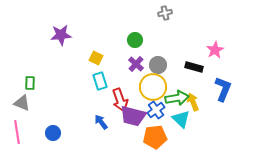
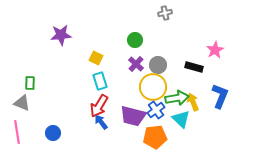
blue L-shape: moved 3 px left, 7 px down
red arrow: moved 21 px left, 6 px down; rotated 50 degrees clockwise
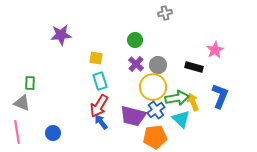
yellow square: rotated 16 degrees counterclockwise
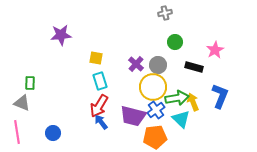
green circle: moved 40 px right, 2 px down
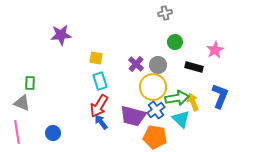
orange pentagon: rotated 15 degrees clockwise
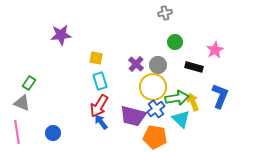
green rectangle: moved 1 px left; rotated 32 degrees clockwise
blue cross: moved 1 px up
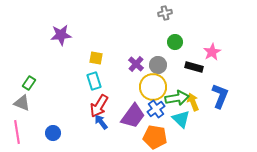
pink star: moved 3 px left, 2 px down
cyan rectangle: moved 6 px left
purple trapezoid: rotated 68 degrees counterclockwise
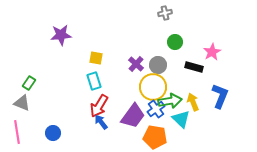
green arrow: moved 7 px left, 3 px down
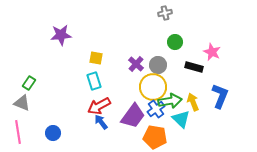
pink star: rotated 18 degrees counterclockwise
red arrow: rotated 30 degrees clockwise
pink line: moved 1 px right
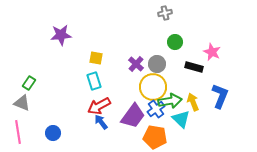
gray circle: moved 1 px left, 1 px up
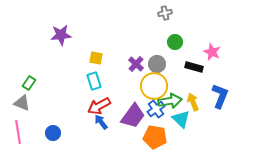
yellow circle: moved 1 px right, 1 px up
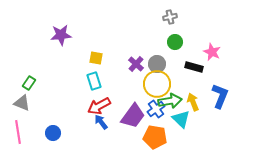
gray cross: moved 5 px right, 4 px down
yellow circle: moved 3 px right, 2 px up
